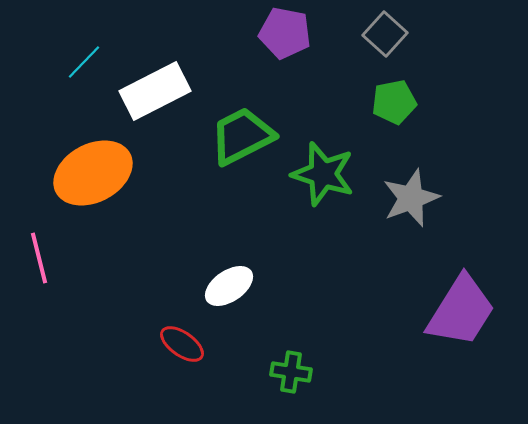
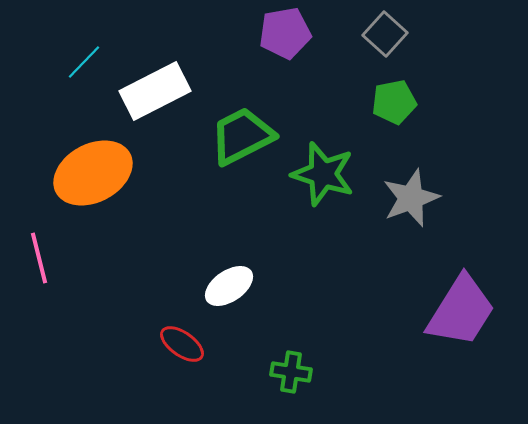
purple pentagon: rotated 21 degrees counterclockwise
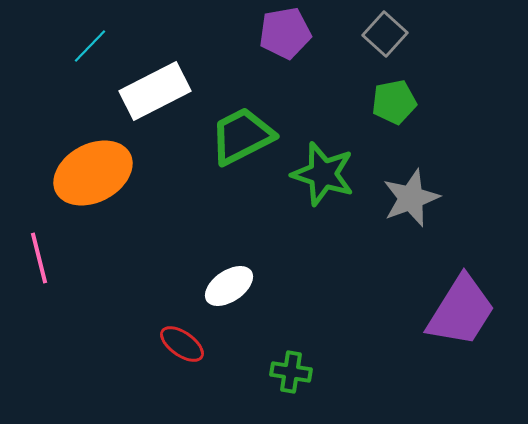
cyan line: moved 6 px right, 16 px up
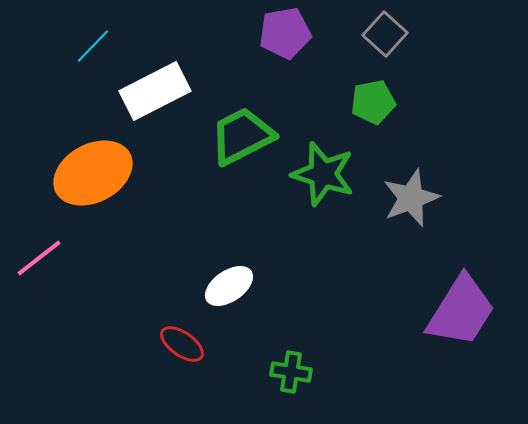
cyan line: moved 3 px right
green pentagon: moved 21 px left
pink line: rotated 66 degrees clockwise
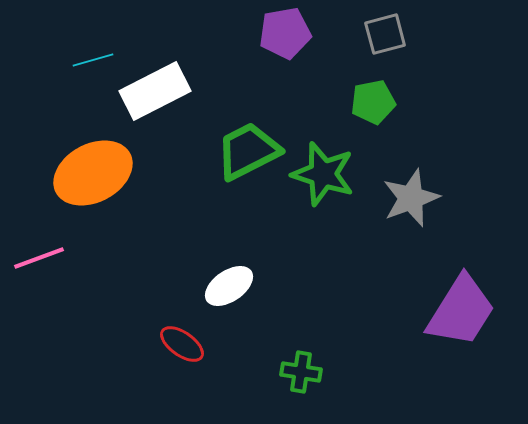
gray square: rotated 33 degrees clockwise
cyan line: moved 14 px down; rotated 30 degrees clockwise
green trapezoid: moved 6 px right, 15 px down
pink line: rotated 18 degrees clockwise
green cross: moved 10 px right
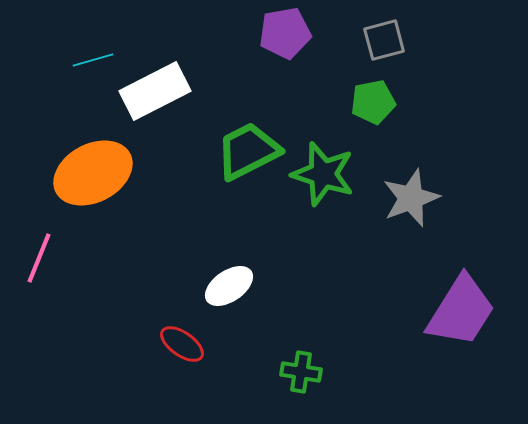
gray square: moved 1 px left, 6 px down
pink line: rotated 48 degrees counterclockwise
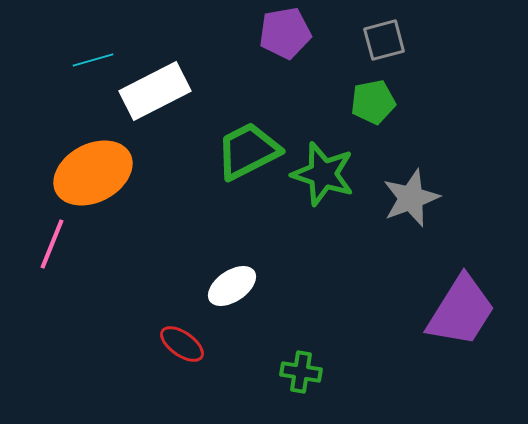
pink line: moved 13 px right, 14 px up
white ellipse: moved 3 px right
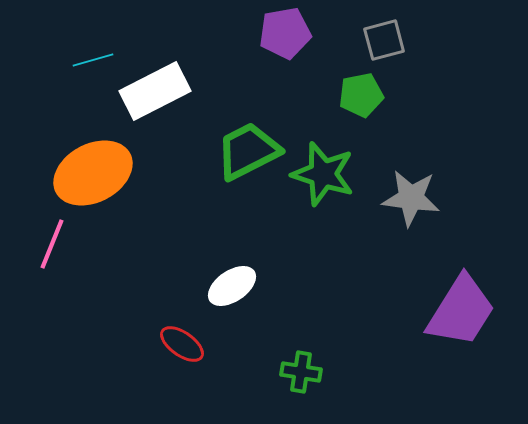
green pentagon: moved 12 px left, 7 px up
gray star: rotated 28 degrees clockwise
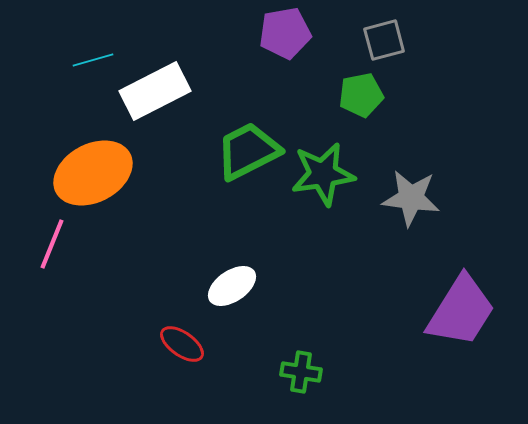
green star: rotated 26 degrees counterclockwise
